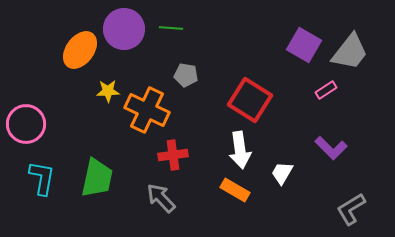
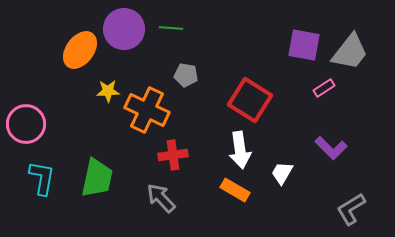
purple square: rotated 20 degrees counterclockwise
pink rectangle: moved 2 px left, 2 px up
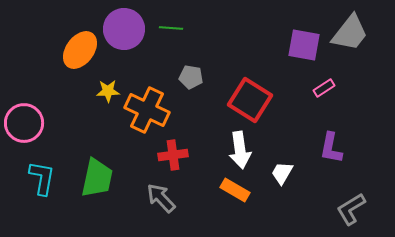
gray trapezoid: moved 19 px up
gray pentagon: moved 5 px right, 2 px down
pink circle: moved 2 px left, 1 px up
purple L-shape: rotated 56 degrees clockwise
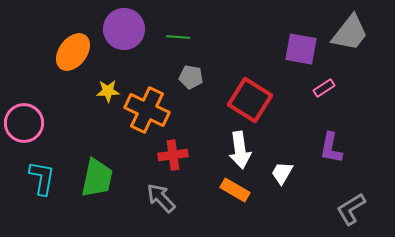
green line: moved 7 px right, 9 px down
purple square: moved 3 px left, 4 px down
orange ellipse: moved 7 px left, 2 px down
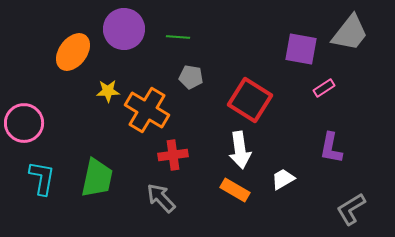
orange cross: rotated 6 degrees clockwise
white trapezoid: moved 1 px right, 6 px down; rotated 30 degrees clockwise
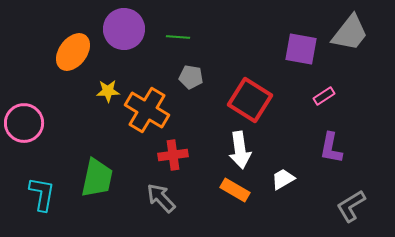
pink rectangle: moved 8 px down
cyan L-shape: moved 16 px down
gray L-shape: moved 3 px up
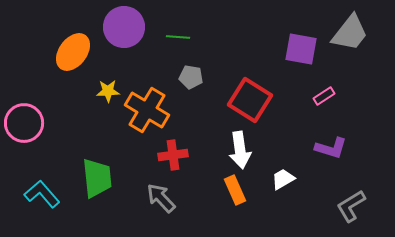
purple circle: moved 2 px up
purple L-shape: rotated 84 degrees counterclockwise
green trapezoid: rotated 18 degrees counterclockwise
orange rectangle: rotated 36 degrees clockwise
cyan L-shape: rotated 51 degrees counterclockwise
